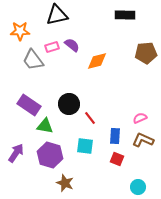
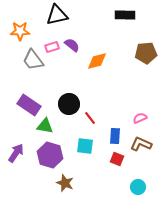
brown L-shape: moved 2 px left, 4 px down
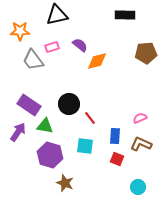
purple semicircle: moved 8 px right
purple arrow: moved 2 px right, 21 px up
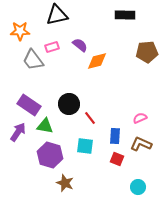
brown pentagon: moved 1 px right, 1 px up
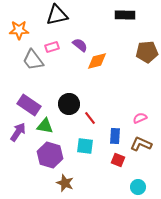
orange star: moved 1 px left, 1 px up
red square: moved 1 px right, 1 px down
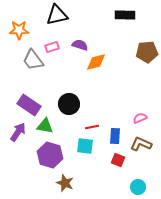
purple semicircle: rotated 21 degrees counterclockwise
orange diamond: moved 1 px left, 1 px down
red line: moved 2 px right, 9 px down; rotated 64 degrees counterclockwise
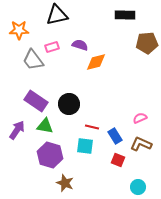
brown pentagon: moved 9 px up
purple rectangle: moved 7 px right, 4 px up
red line: rotated 24 degrees clockwise
purple arrow: moved 1 px left, 2 px up
blue rectangle: rotated 35 degrees counterclockwise
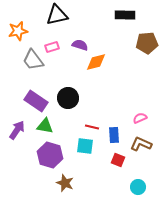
orange star: moved 1 px left, 1 px down; rotated 12 degrees counterclockwise
black circle: moved 1 px left, 6 px up
blue rectangle: moved 1 px left, 1 px up; rotated 28 degrees clockwise
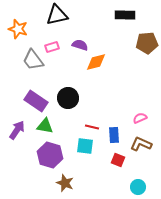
orange star: moved 2 px up; rotated 30 degrees clockwise
